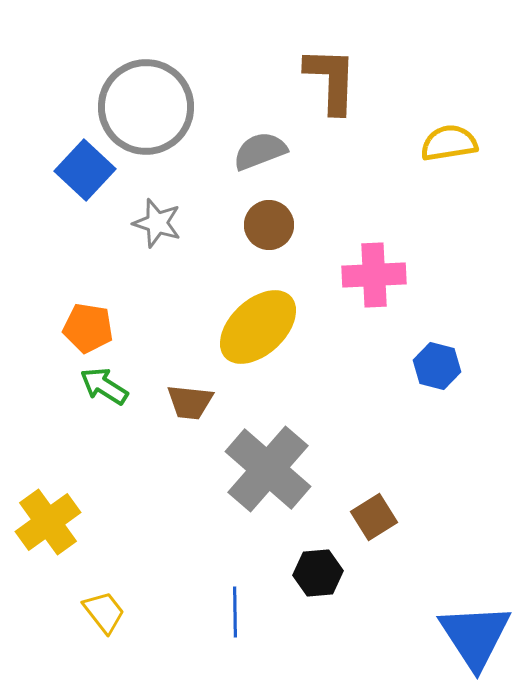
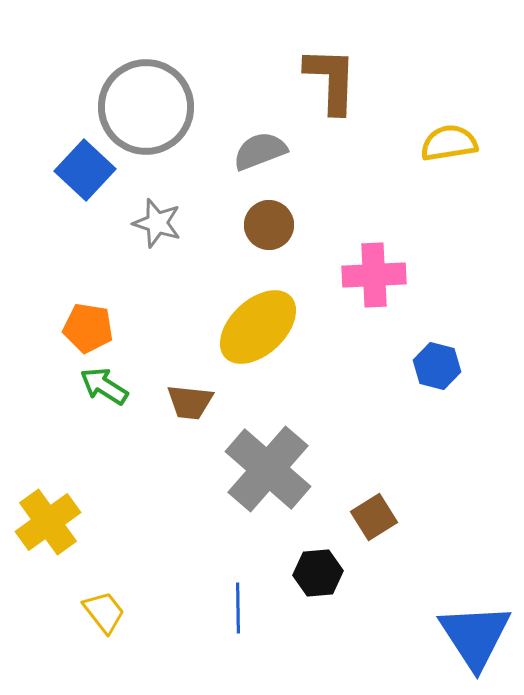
blue line: moved 3 px right, 4 px up
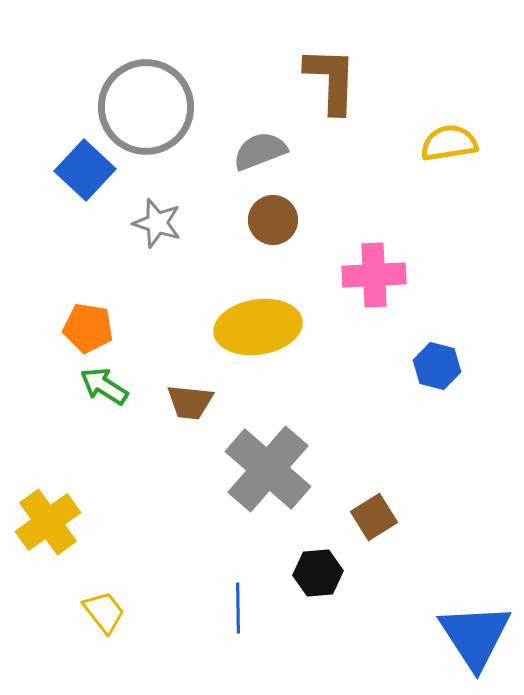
brown circle: moved 4 px right, 5 px up
yellow ellipse: rotated 34 degrees clockwise
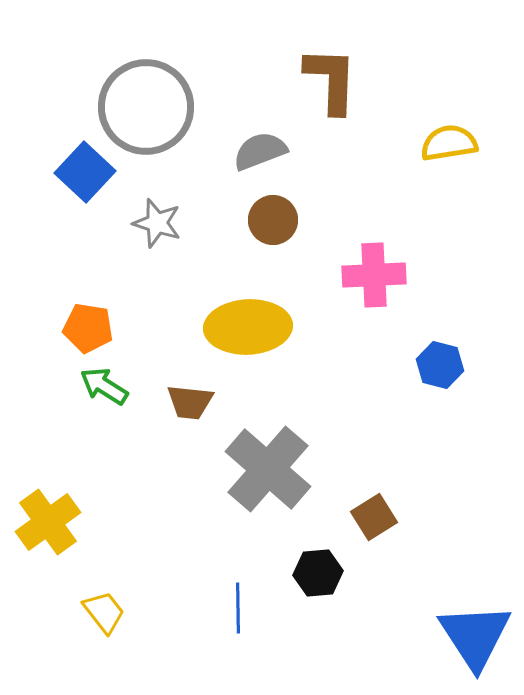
blue square: moved 2 px down
yellow ellipse: moved 10 px left; rotated 6 degrees clockwise
blue hexagon: moved 3 px right, 1 px up
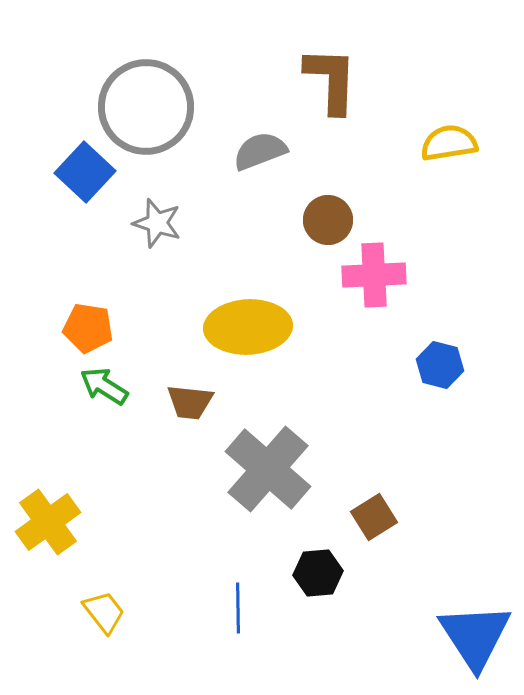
brown circle: moved 55 px right
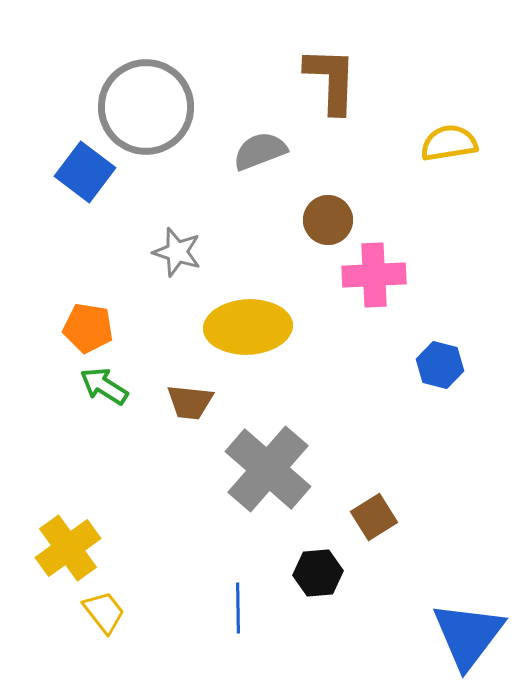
blue square: rotated 6 degrees counterclockwise
gray star: moved 20 px right, 29 px down
yellow cross: moved 20 px right, 26 px down
blue triangle: moved 7 px left, 1 px up; rotated 10 degrees clockwise
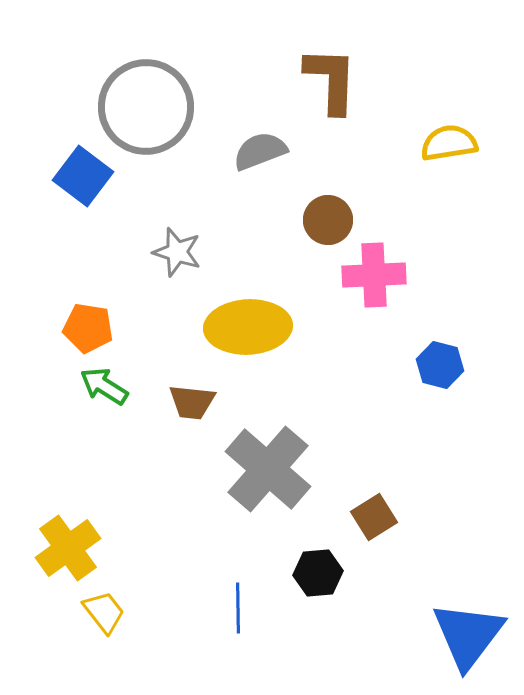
blue square: moved 2 px left, 4 px down
brown trapezoid: moved 2 px right
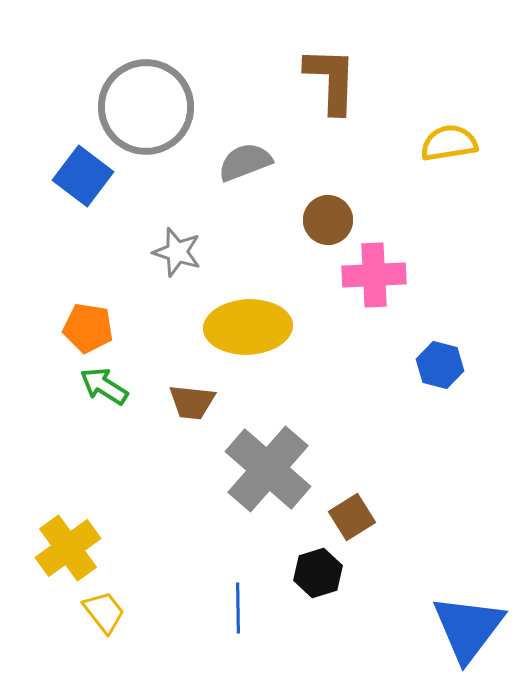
gray semicircle: moved 15 px left, 11 px down
brown square: moved 22 px left
black hexagon: rotated 12 degrees counterclockwise
blue triangle: moved 7 px up
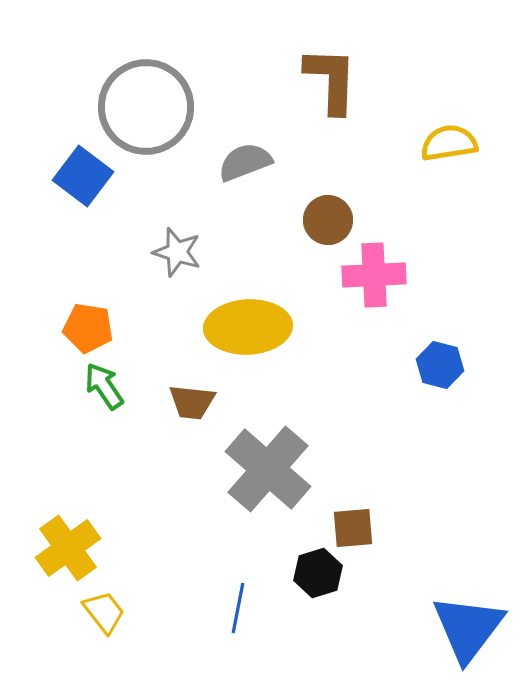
green arrow: rotated 24 degrees clockwise
brown square: moved 1 px right, 11 px down; rotated 27 degrees clockwise
blue line: rotated 12 degrees clockwise
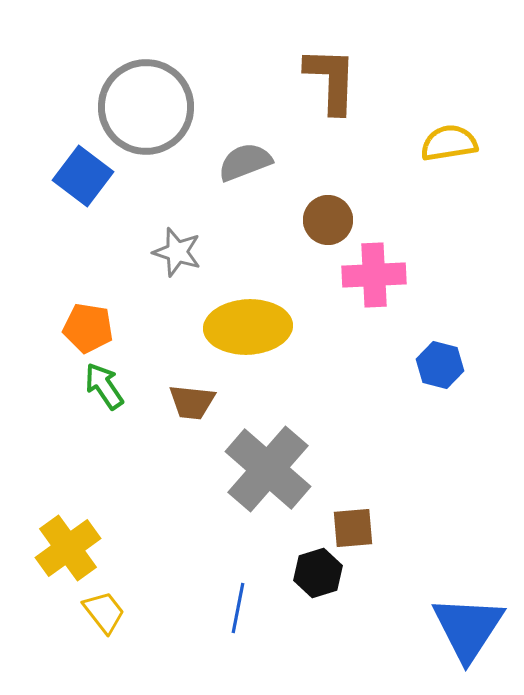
blue triangle: rotated 4 degrees counterclockwise
